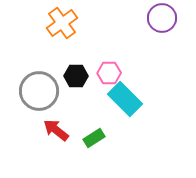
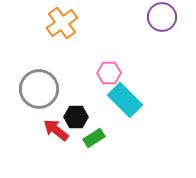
purple circle: moved 1 px up
black hexagon: moved 41 px down
gray circle: moved 2 px up
cyan rectangle: moved 1 px down
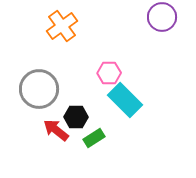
orange cross: moved 3 px down
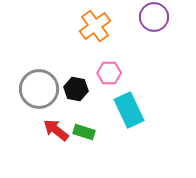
purple circle: moved 8 px left
orange cross: moved 33 px right
cyan rectangle: moved 4 px right, 10 px down; rotated 20 degrees clockwise
black hexagon: moved 28 px up; rotated 10 degrees clockwise
green rectangle: moved 10 px left, 6 px up; rotated 50 degrees clockwise
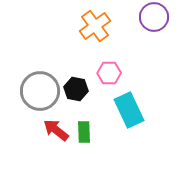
gray circle: moved 1 px right, 2 px down
green rectangle: rotated 70 degrees clockwise
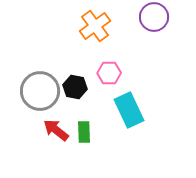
black hexagon: moved 1 px left, 2 px up
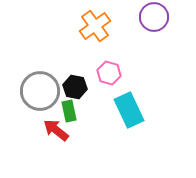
pink hexagon: rotated 15 degrees clockwise
green rectangle: moved 15 px left, 21 px up; rotated 10 degrees counterclockwise
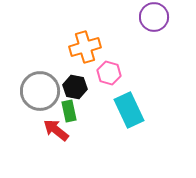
orange cross: moved 10 px left, 21 px down; rotated 20 degrees clockwise
